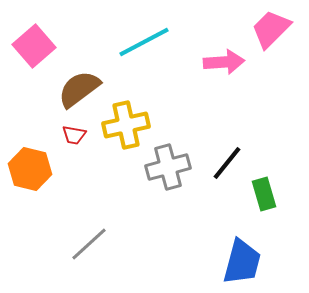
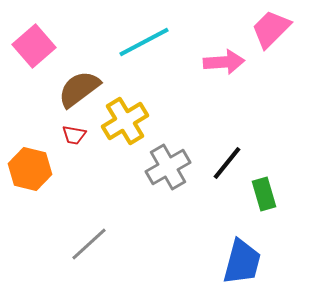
yellow cross: moved 1 px left, 4 px up; rotated 18 degrees counterclockwise
gray cross: rotated 15 degrees counterclockwise
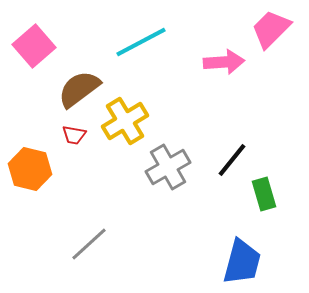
cyan line: moved 3 px left
black line: moved 5 px right, 3 px up
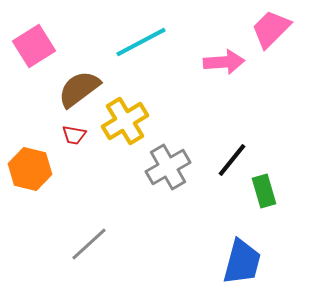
pink square: rotated 9 degrees clockwise
green rectangle: moved 3 px up
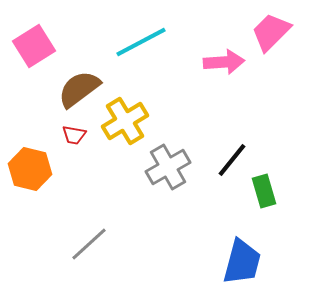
pink trapezoid: moved 3 px down
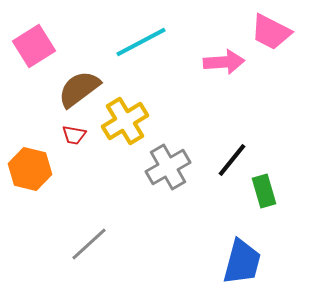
pink trapezoid: rotated 108 degrees counterclockwise
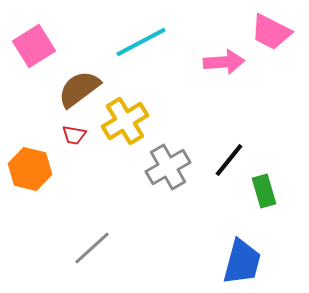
black line: moved 3 px left
gray line: moved 3 px right, 4 px down
